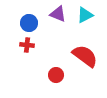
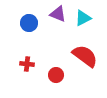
cyan triangle: moved 2 px left, 3 px down
red cross: moved 19 px down
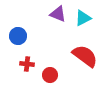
blue circle: moved 11 px left, 13 px down
red circle: moved 6 px left
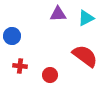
purple triangle: rotated 24 degrees counterclockwise
cyan triangle: moved 3 px right
blue circle: moved 6 px left
red cross: moved 7 px left, 2 px down
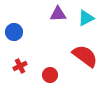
blue circle: moved 2 px right, 4 px up
red cross: rotated 32 degrees counterclockwise
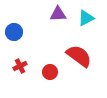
red semicircle: moved 6 px left
red circle: moved 3 px up
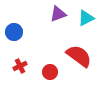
purple triangle: rotated 18 degrees counterclockwise
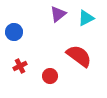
purple triangle: rotated 18 degrees counterclockwise
red circle: moved 4 px down
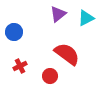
red semicircle: moved 12 px left, 2 px up
